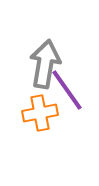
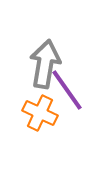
orange cross: rotated 36 degrees clockwise
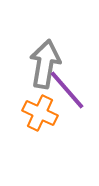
purple line: rotated 6 degrees counterclockwise
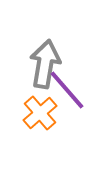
orange cross: rotated 24 degrees clockwise
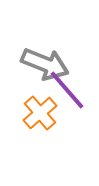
gray arrow: rotated 102 degrees clockwise
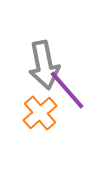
gray arrow: moved 1 px left, 1 px down; rotated 57 degrees clockwise
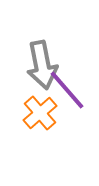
gray arrow: moved 2 px left
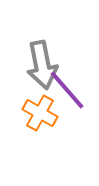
orange cross: rotated 20 degrees counterclockwise
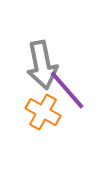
orange cross: moved 3 px right, 1 px up
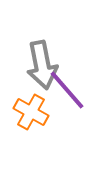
orange cross: moved 12 px left
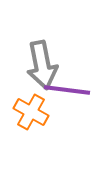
purple line: rotated 42 degrees counterclockwise
